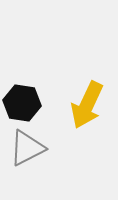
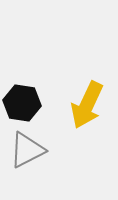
gray triangle: moved 2 px down
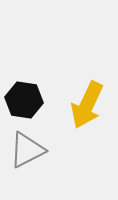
black hexagon: moved 2 px right, 3 px up
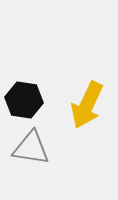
gray triangle: moved 4 px right, 2 px up; rotated 36 degrees clockwise
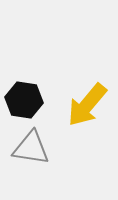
yellow arrow: rotated 15 degrees clockwise
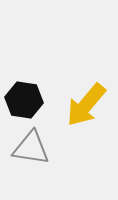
yellow arrow: moved 1 px left
